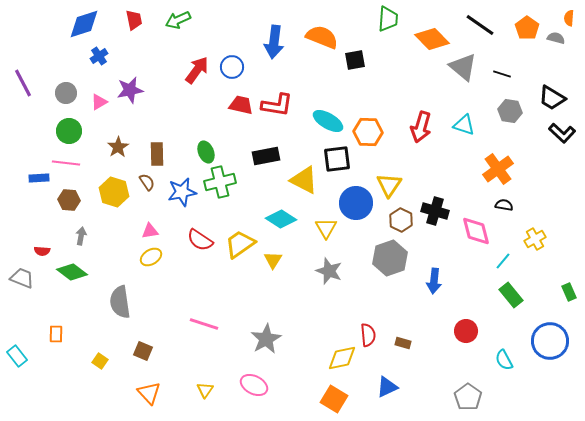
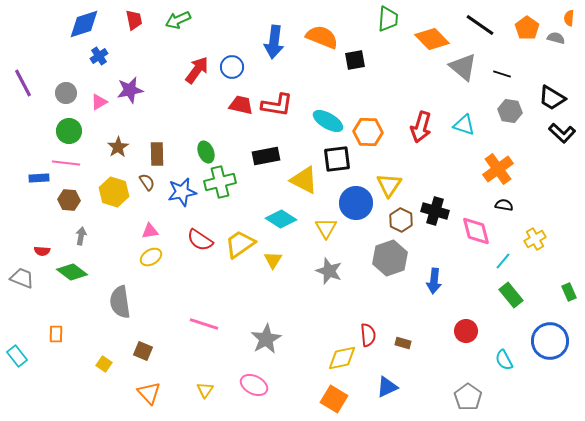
yellow square at (100, 361): moved 4 px right, 3 px down
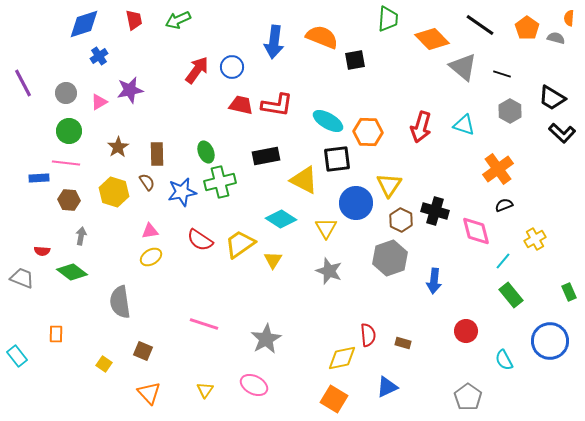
gray hexagon at (510, 111): rotated 20 degrees clockwise
black semicircle at (504, 205): rotated 30 degrees counterclockwise
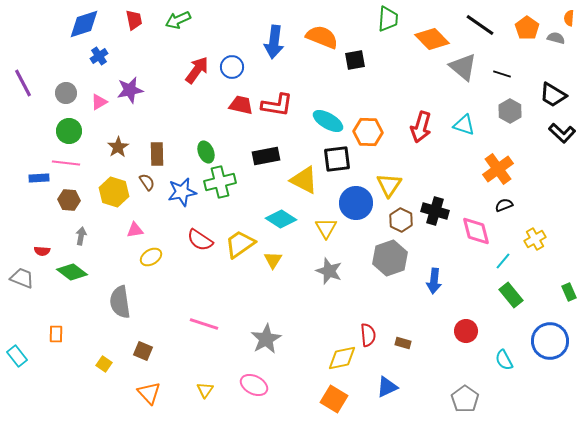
black trapezoid at (552, 98): moved 1 px right, 3 px up
pink triangle at (150, 231): moved 15 px left, 1 px up
gray pentagon at (468, 397): moved 3 px left, 2 px down
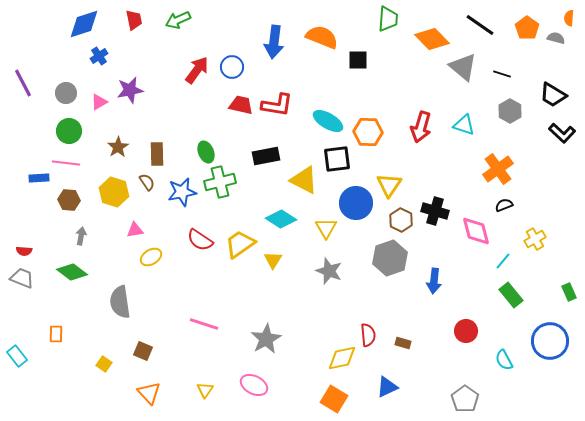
black square at (355, 60): moved 3 px right; rotated 10 degrees clockwise
red semicircle at (42, 251): moved 18 px left
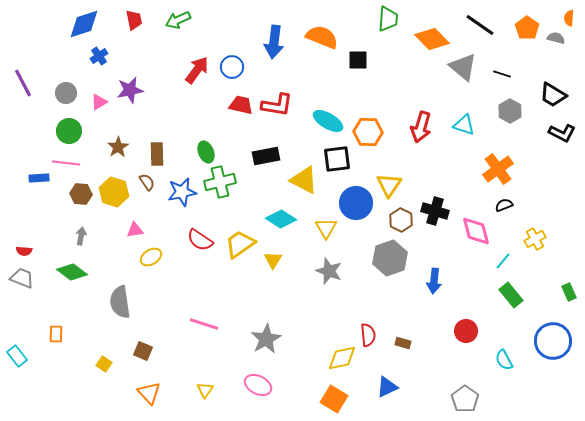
black L-shape at (562, 133): rotated 16 degrees counterclockwise
brown hexagon at (69, 200): moved 12 px right, 6 px up
blue circle at (550, 341): moved 3 px right
pink ellipse at (254, 385): moved 4 px right
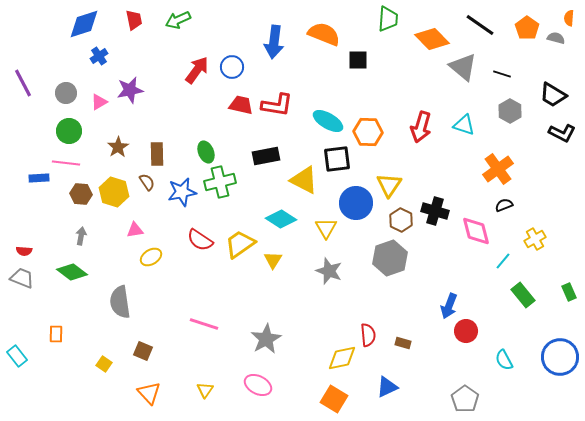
orange semicircle at (322, 37): moved 2 px right, 3 px up
blue arrow at (434, 281): moved 15 px right, 25 px down; rotated 15 degrees clockwise
green rectangle at (511, 295): moved 12 px right
blue circle at (553, 341): moved 7 px right, 16 px down
